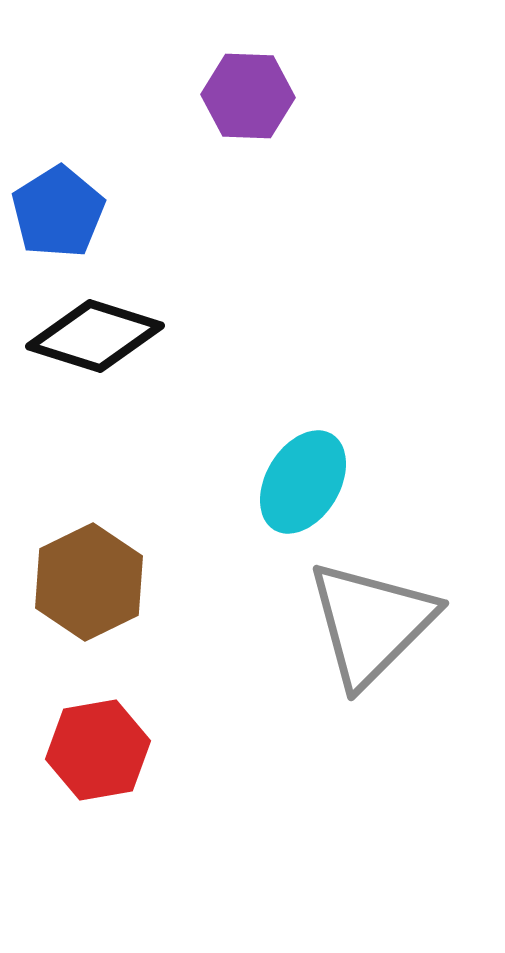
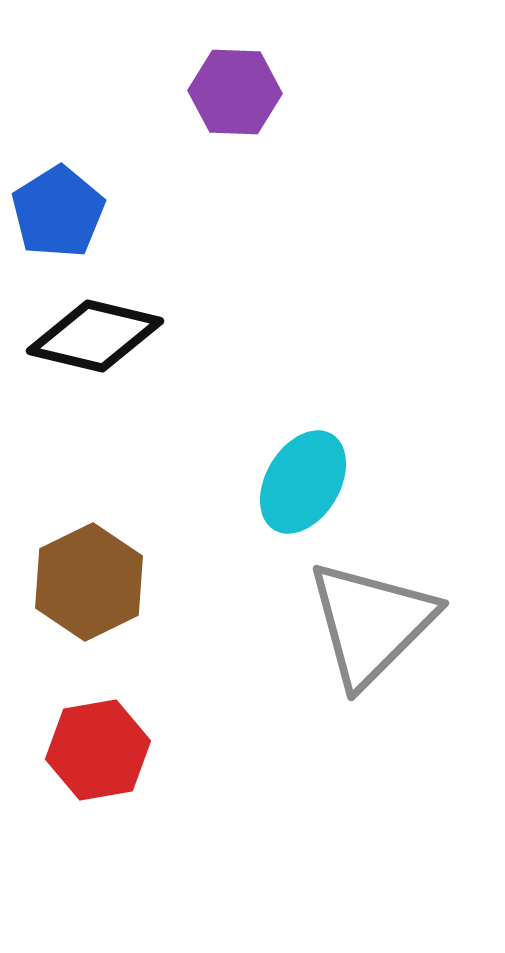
purple hexagon: moved 13 px left, 4 px up
black diamond: rotated 4 degrees counterclockwise
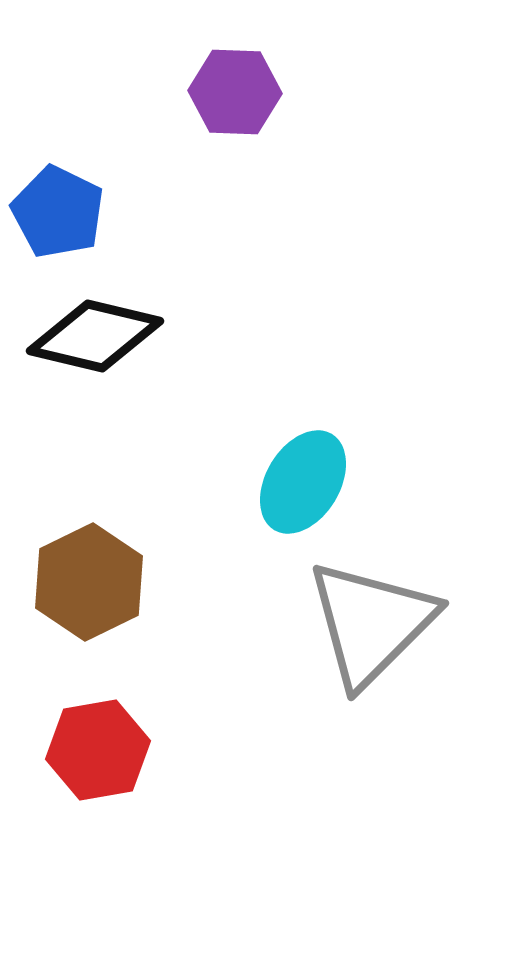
blue pentagon: rotated 14 degrees counterclockwise
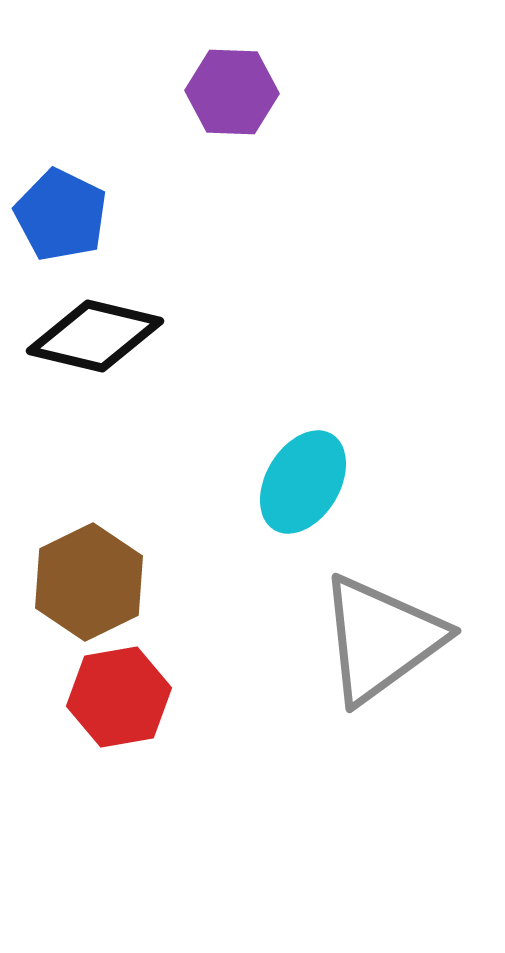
purple hexagon: moved 3 px left
blue pentagon: moved 3 px right, 3 px down
gray triangle: moved 10 px right, 16 px down; rotated 9 degrees clockwise
red hexagon: moved 21 px right, 53 px up
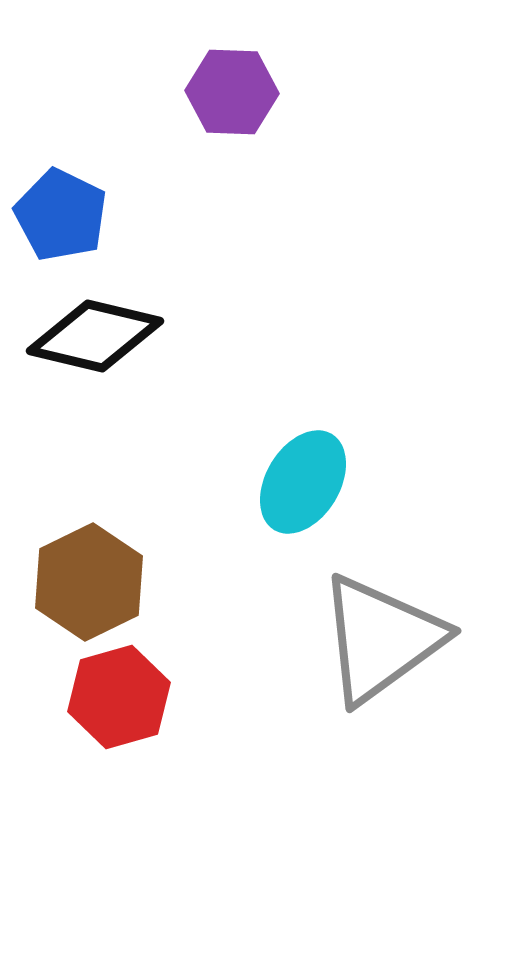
red hexagon: rotated 6 degrees counterclockwise
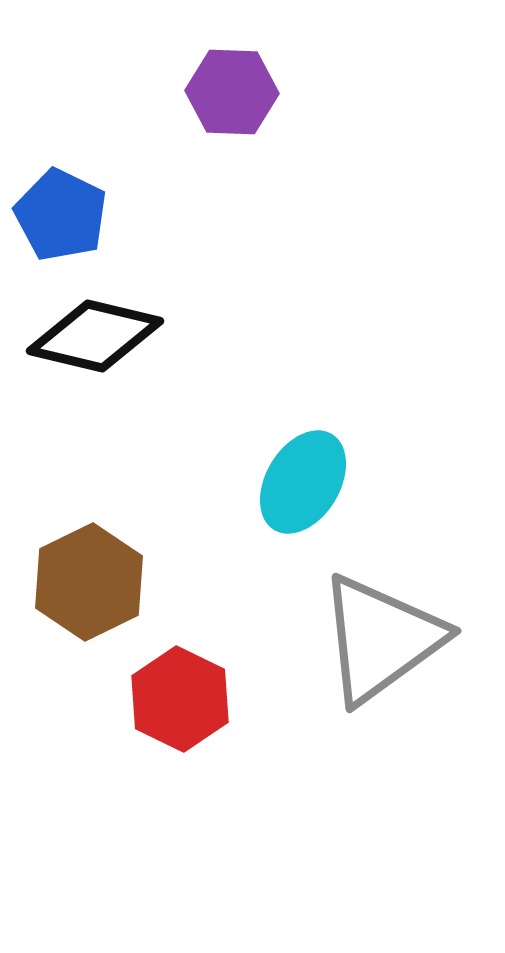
red hexagon: moved 61 px right, 2 px down; rotated 18 degrees counterclockwise
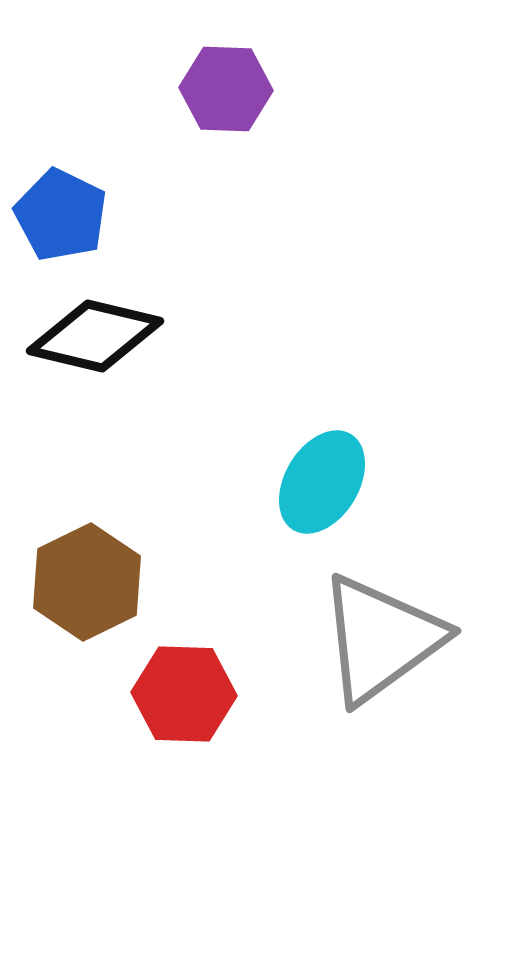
purple hexagon: moved 6 px left, 3 px up
cyan ellipse: moved 19 px right
brown hexagon: moved 2 px left
red hexagon: moved 4 px right, 5 px up; rotated 24 degrees counterclockwise
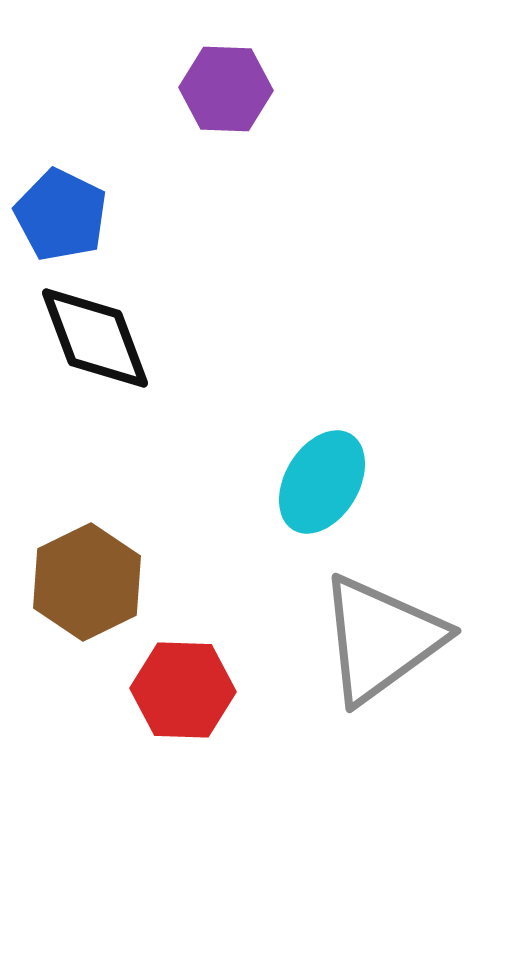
black diamond: moved 2 px down; rotated 56 degrees clockwise
red hexagon: moved 1 px left, 4 px up
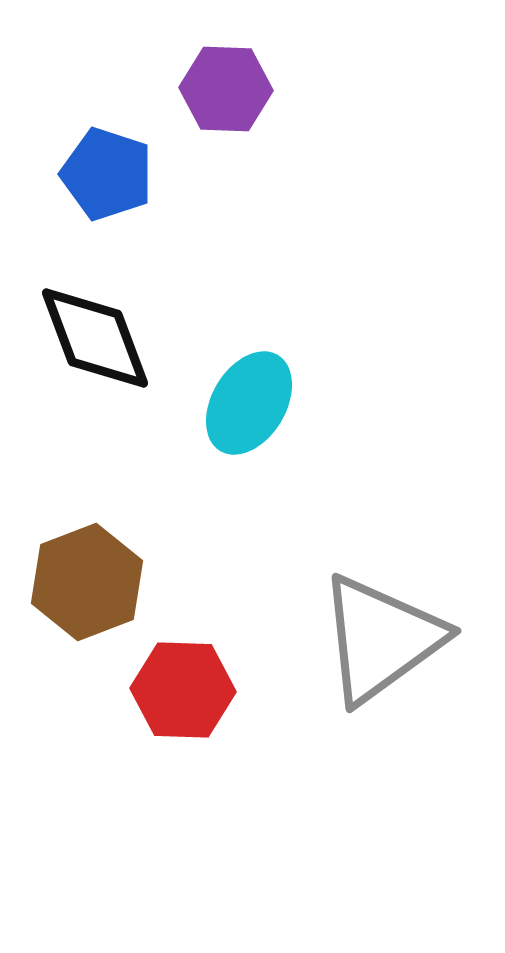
blue pentagon: moved 46 px right, 41 px up; rotated 8 degrees counterclockwise
cyan ellipse: moved 73 px left, 79 px up
brown hexagon: rotated 5 degrees clockwise
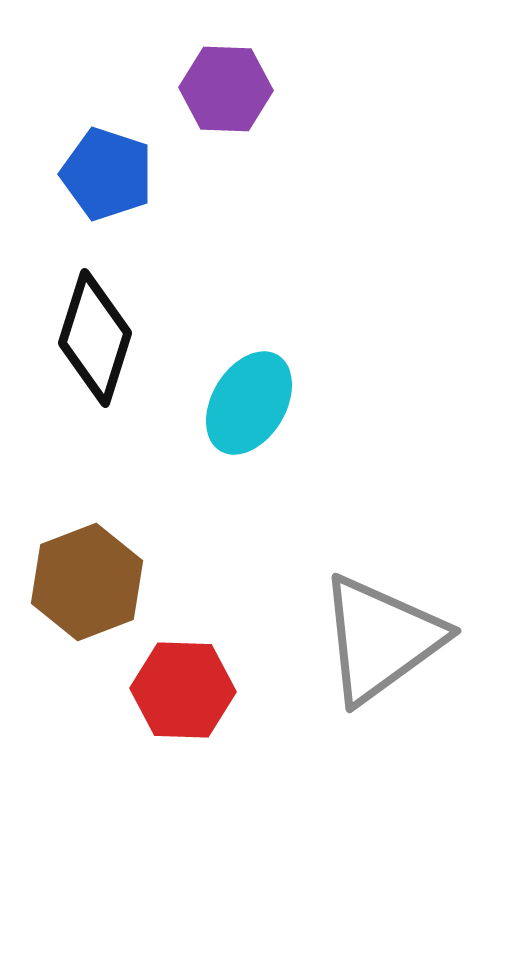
black diamond: rotated 38 degrees clockwise
